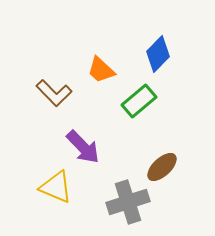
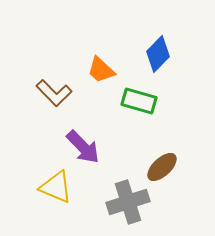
green rectangle: rotated 56 degrees clockwise
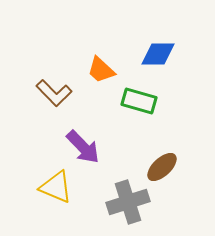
blue diamond: rotated 45 degrees clockwise
